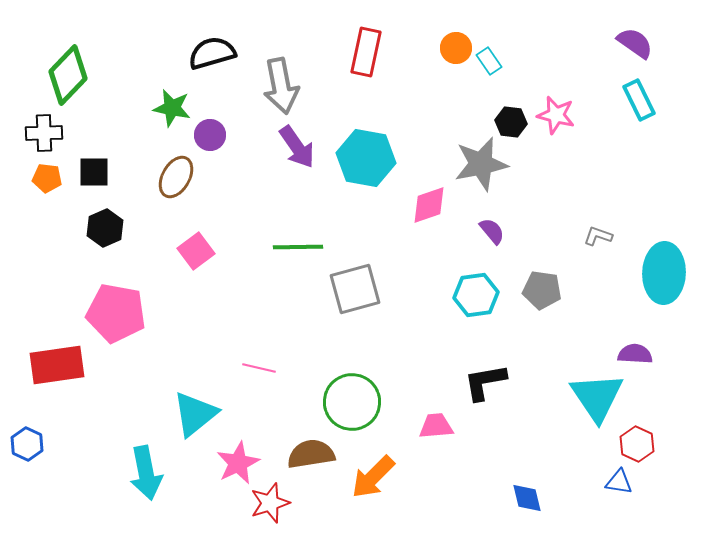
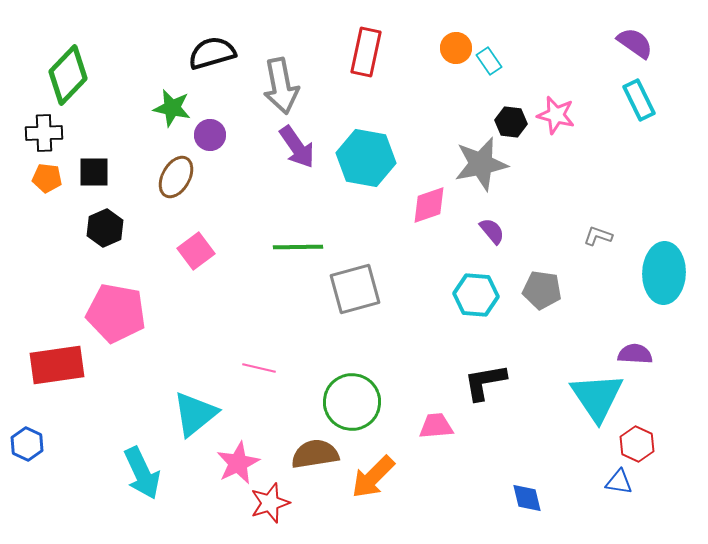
cyan hexagon at (476, 295): rotated 12 degrees clockwise
brown semicircle at (311, 454): moved 4 px right
cyan arrow at (146, 473): moved 4 px left; rotated 14 degrees counterclockwise
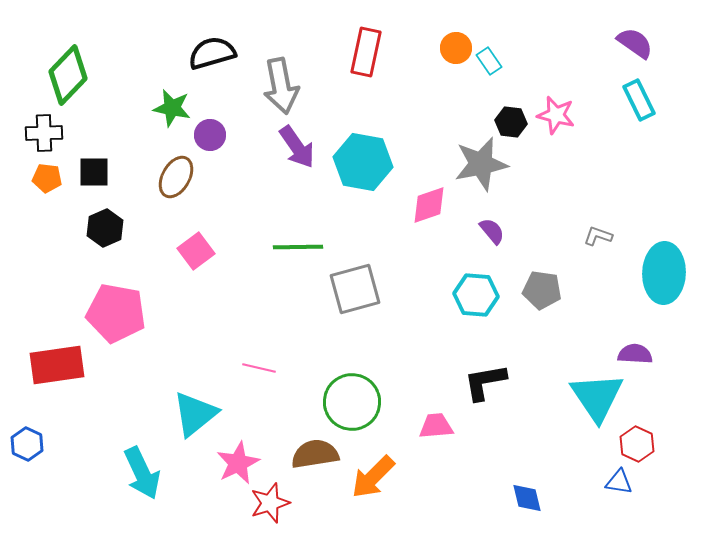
cyan hexagon at (366, 158): moved 3 px left, 4 px down
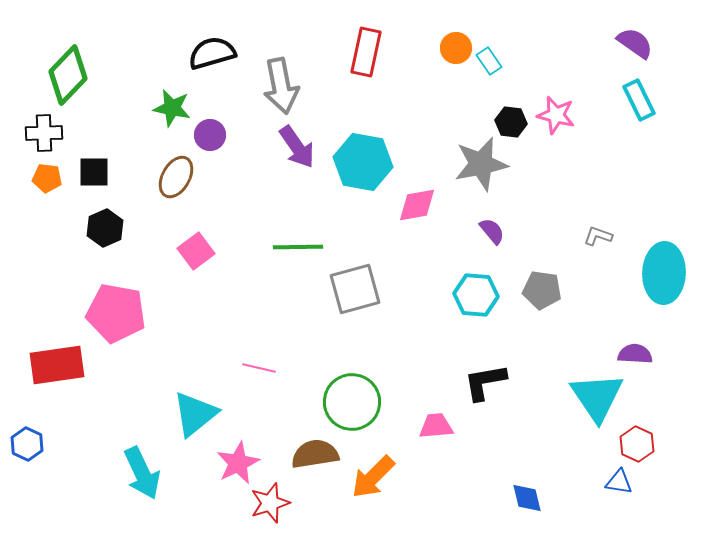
pink diamond at (429, 205): moved 12 px left; rotated 9 degrees clockwise
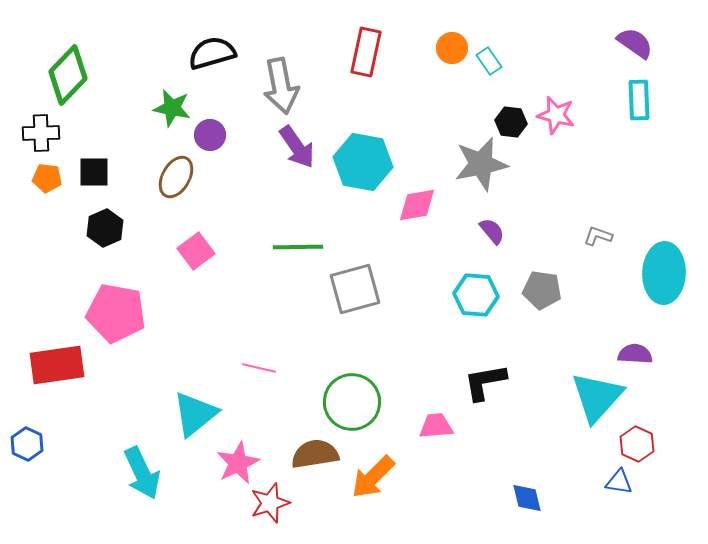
orange circle at (456, 48): moved 4 px left
cyan rectangle at (639, 100): rotated 24 degrees clockwise
black cross at (44, 133): moved 3 px left
cyan triangle at (597, 397): rotated 16 degrees clockwise
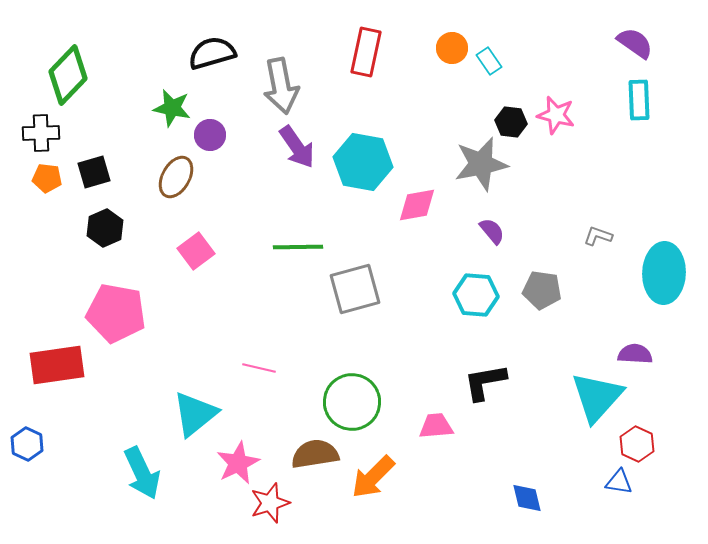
black square at (94, 172): rotated 16 degrees counterclockwise
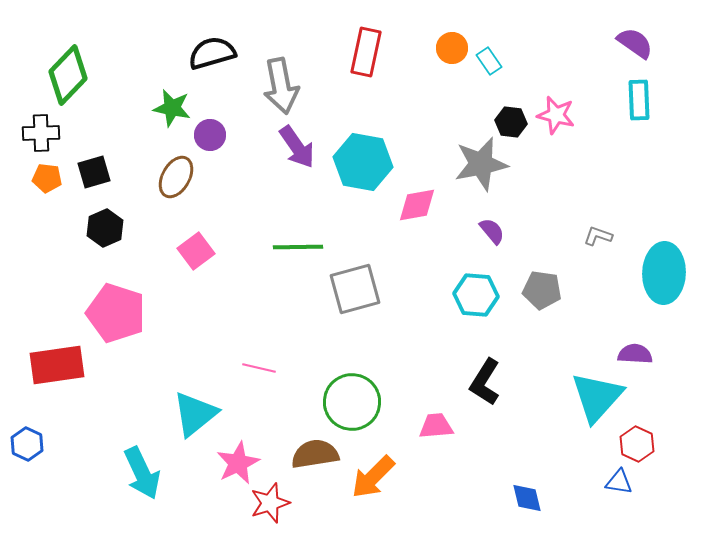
pink pentagon at (116, 313): rotated 8 degrees clockwise
black L-shape at (485, 382): rotated 48 degrees counterclockwise
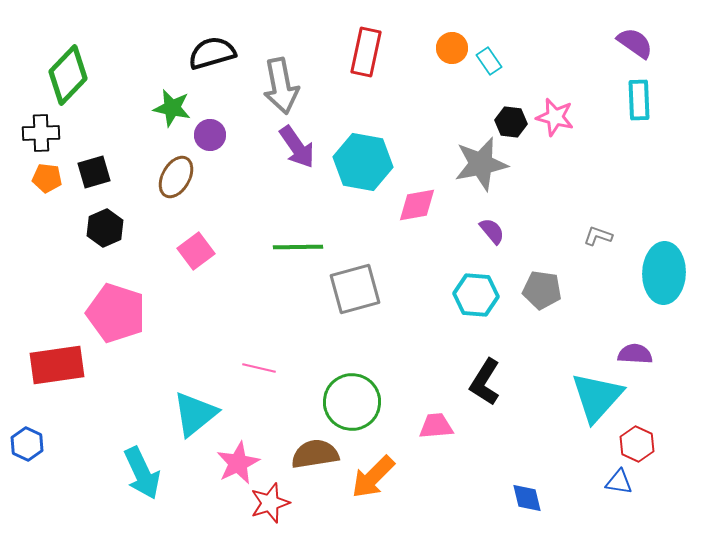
pink star at (556, 115): moved 1 px left, 2 px down
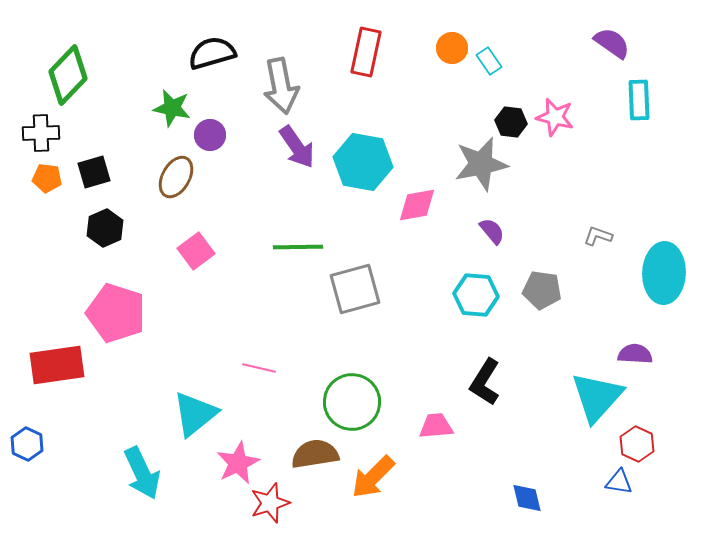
purple semicircle at (635, 43): moved 23 px left
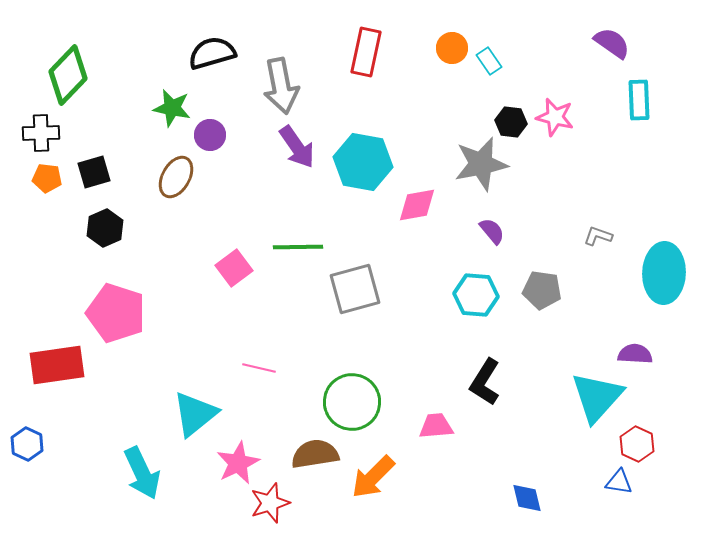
pink square at (196, 251): moved 38 px right, 17 px down
